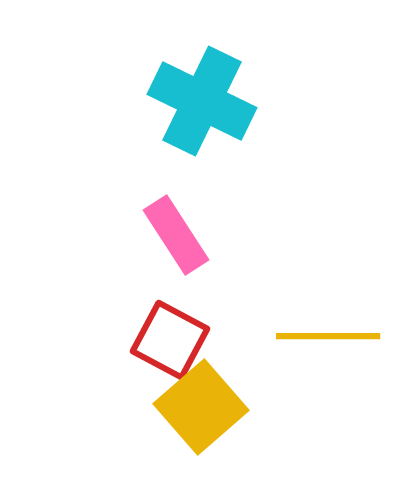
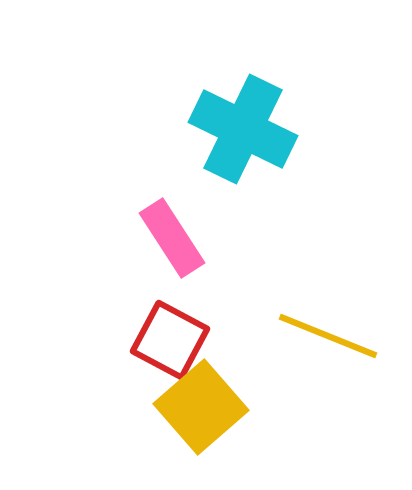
cyan cross: moved 41 px right, 28 px down
pink rectangle: moved 4 px left, 3 px down
yellow line: rotated 22 degrees clockwise
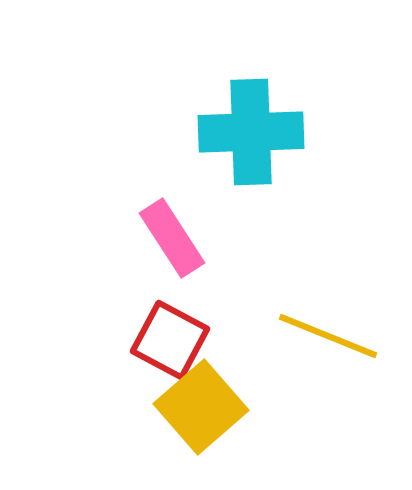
cyan cross: moved 8 px right, 3 px down; rotated 28 degrees counterclockwise
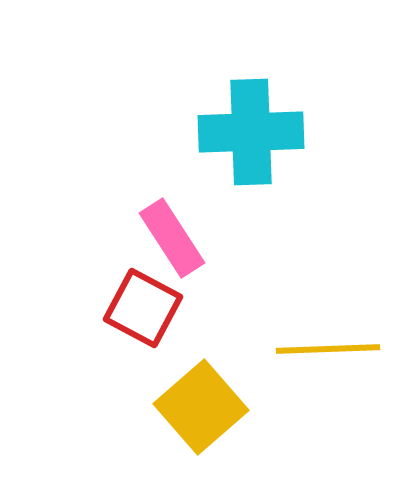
yellow line: moved 13 px down; rotated 24 degrees counterclockwise
red square: moved 27 px left, 32 px up
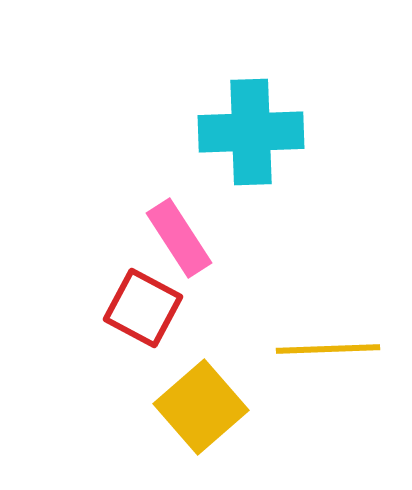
pink rectangle: moved 7 px right
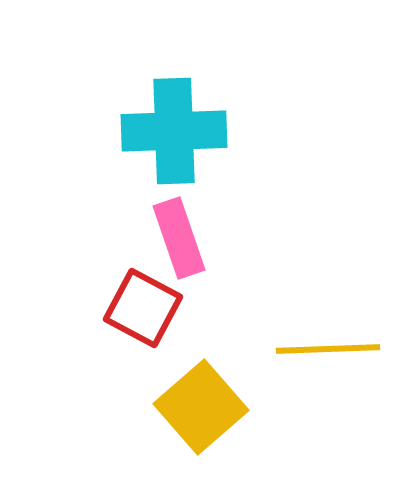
cyan cross: moved 77 px left, 1 px up
pink rectangle: rotated 14 degrees clockwise
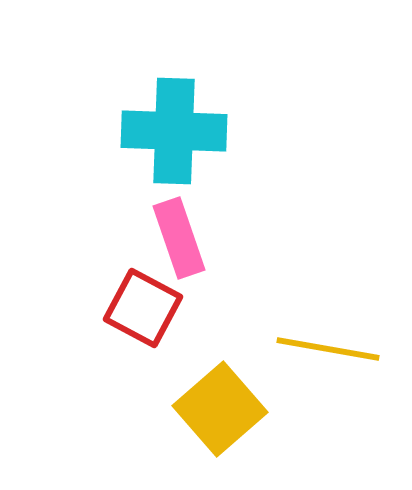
cyan cross: rotated 4 degrees clockwise
yellow line: rotated 12 degrees clockwise
yellow square: moved 19 px right, 2 px down
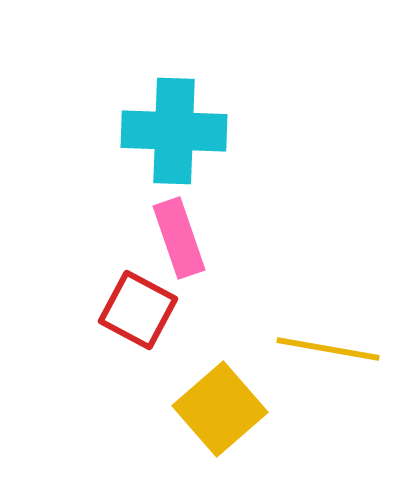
red square: moved 5 px left, 2 px down
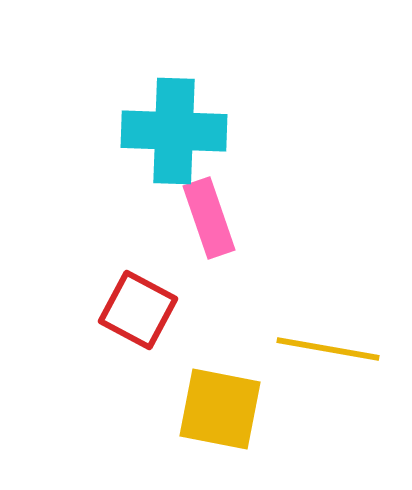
pink rectangle: moved 30 px right, 20 px up
yellow square: rotated 38 degrees counterclockwise
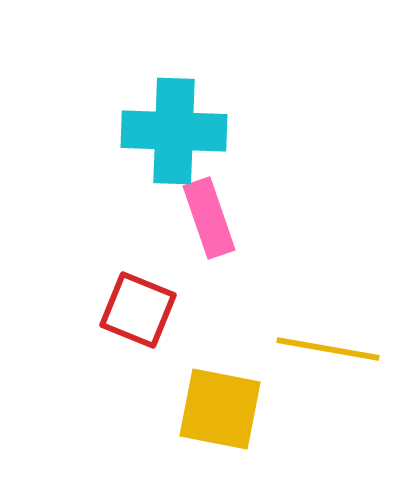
red square: rotated 6 degrees counterclockwise
